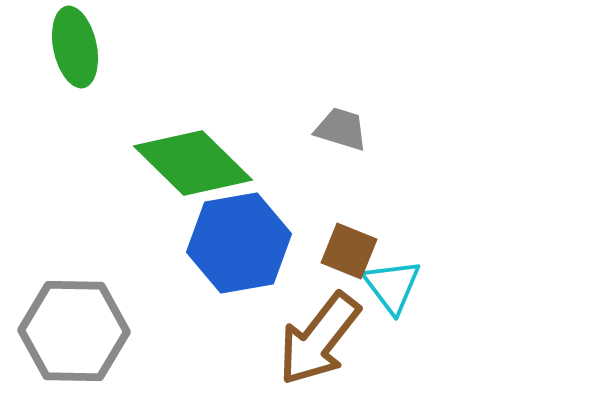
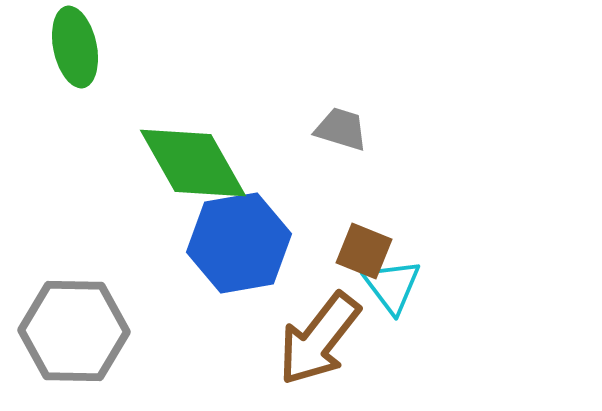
green diamond: rotated 16 degrees clockwise
brown square: moved 15 px right
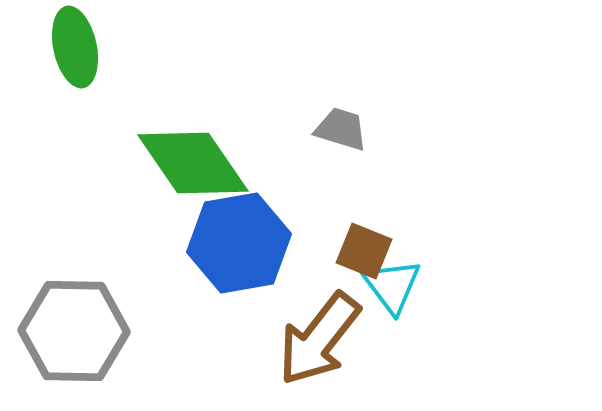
green diamond: rotated 5 degrees counterclockwise
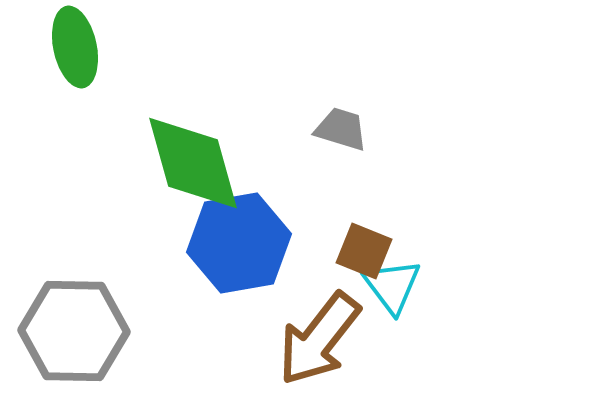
green diamond: rotated 19 degrees clockwise
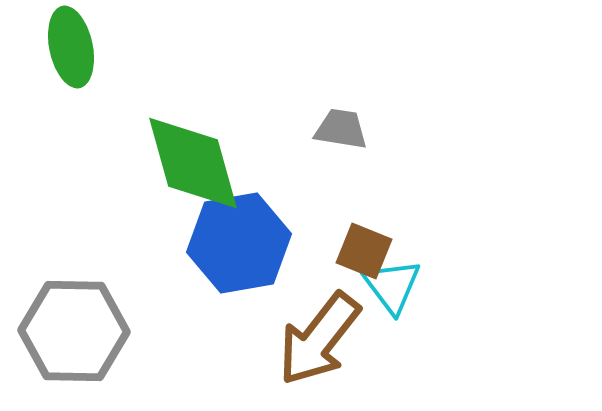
green ellipse: moved 4 px left
gray trapezoid: rotated 8 degrees counterclockwise
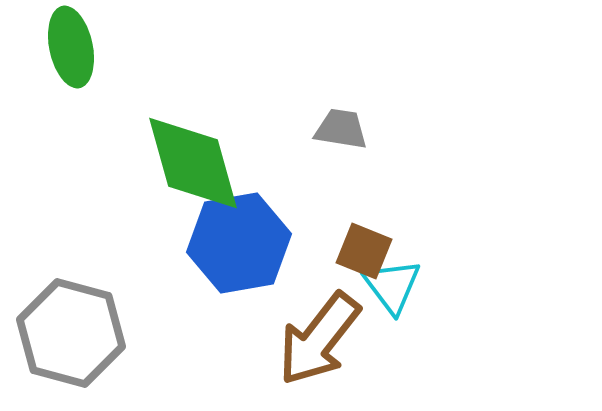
gray hexagon: moved 3 px left, 2 px down; rotated 14 degrees clockwise
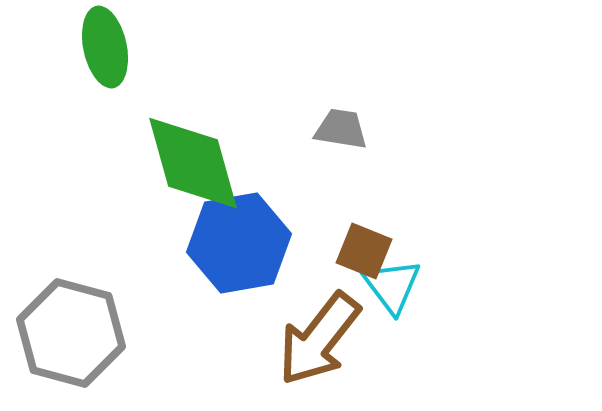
green ellipse: moved 34 px right
